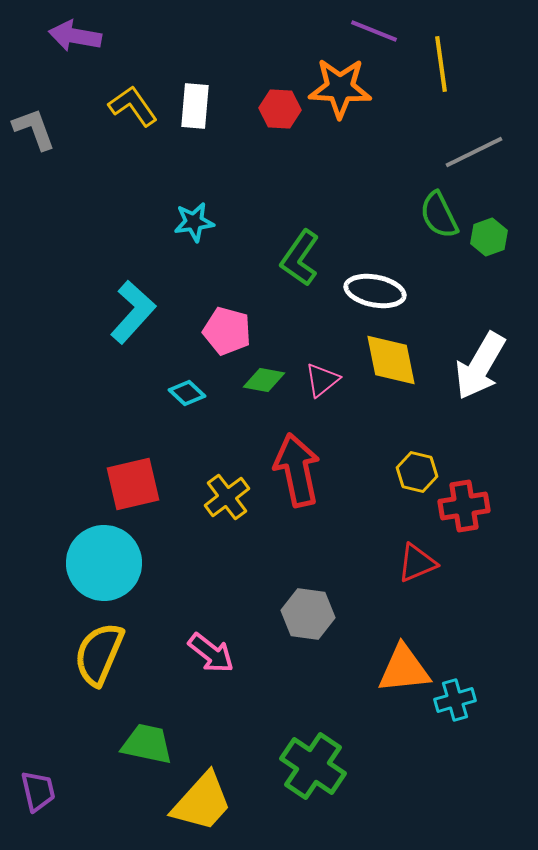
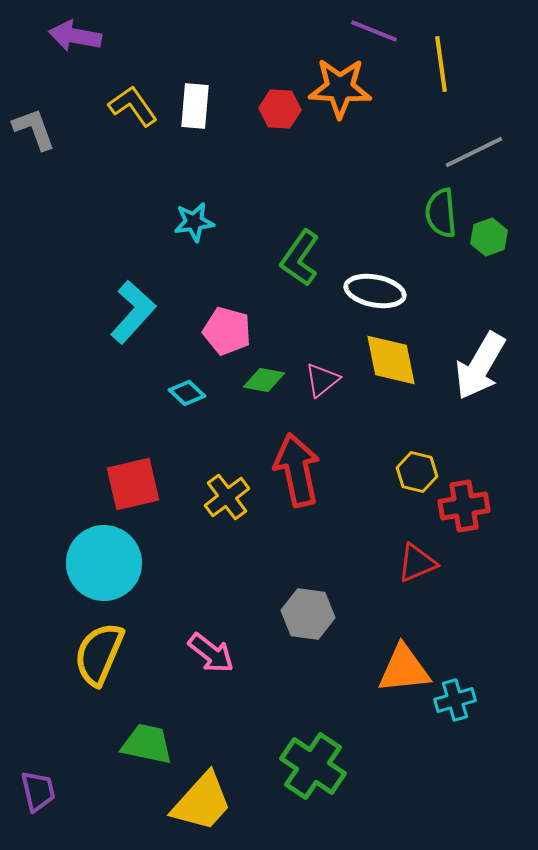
green semicircle: moved 2 px right, 2 px up; rotated 21 degrees clockwise
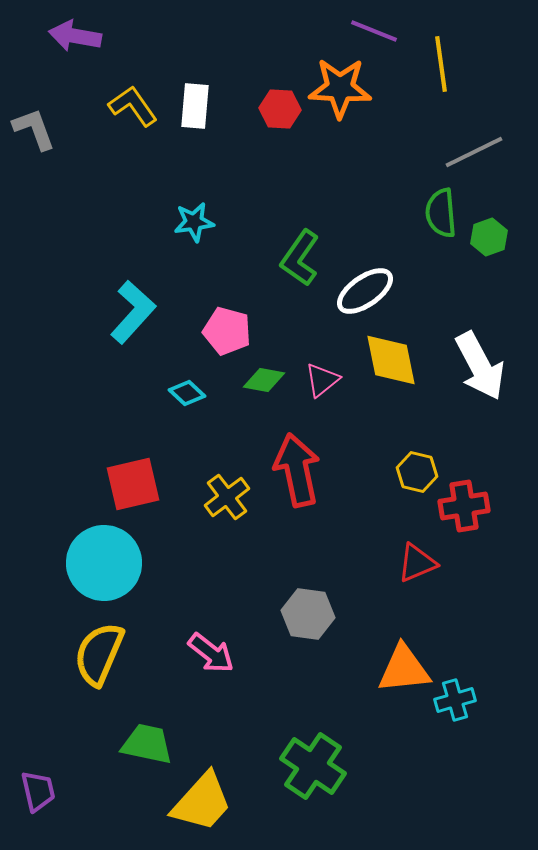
white ellipse: moved 10 px left; rotated 46 degrees counterclockwise
white arrow: rotated 58 degrees counterclockwise
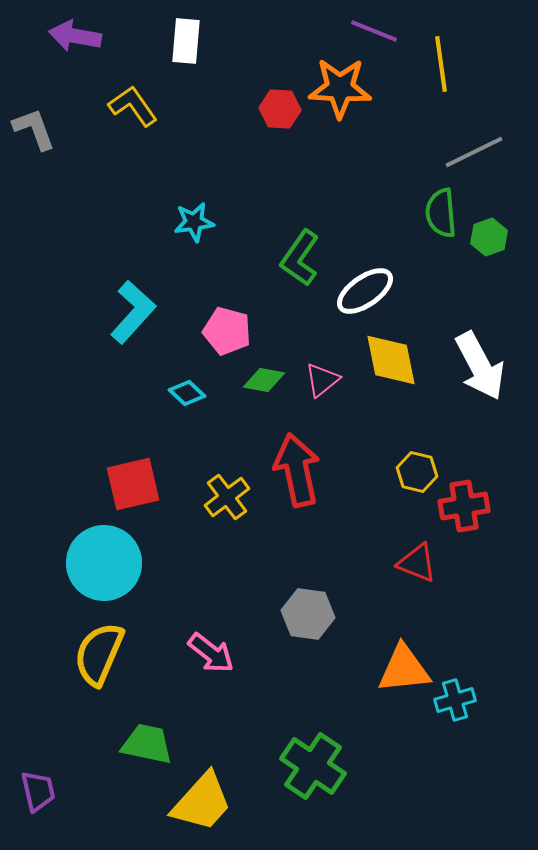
white rectangle: moved 9 px left, 65 px up
red triangle: rotated 45 degrees clockwise
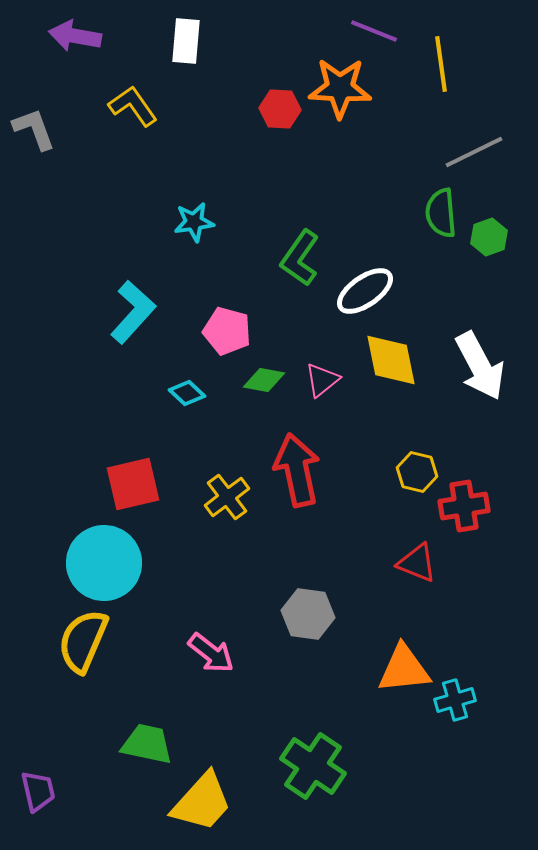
yellow semicircle: moved 16 px left, 13 px up
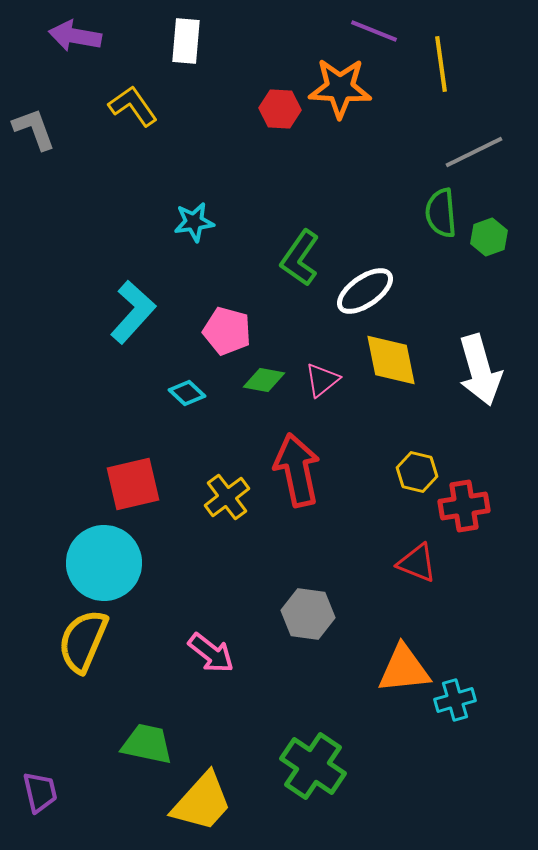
white arrow: moved 4 px down; rotated 12 degrees clockwise
purple trapezoid: moved 2 px right, 1 px down
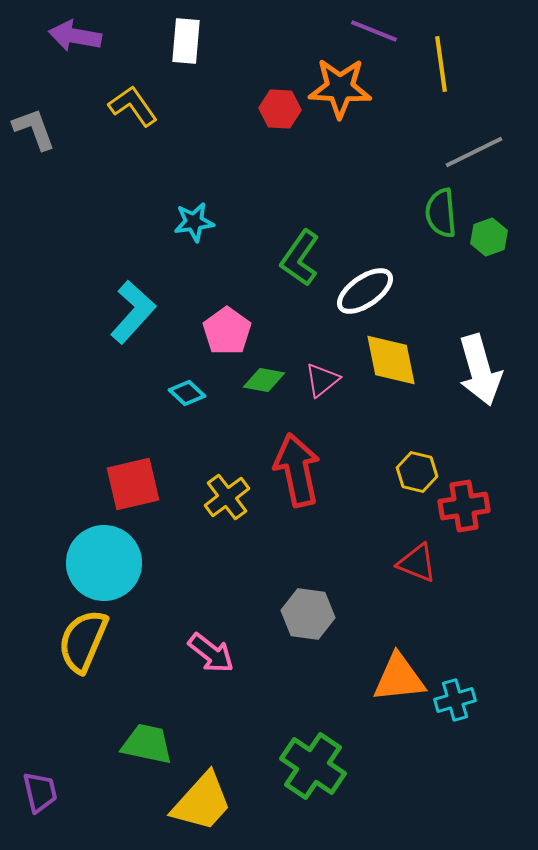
pink pentagon: rotated 21 degrees clockwise
orange triangle: moved 5 px left, 9 px down
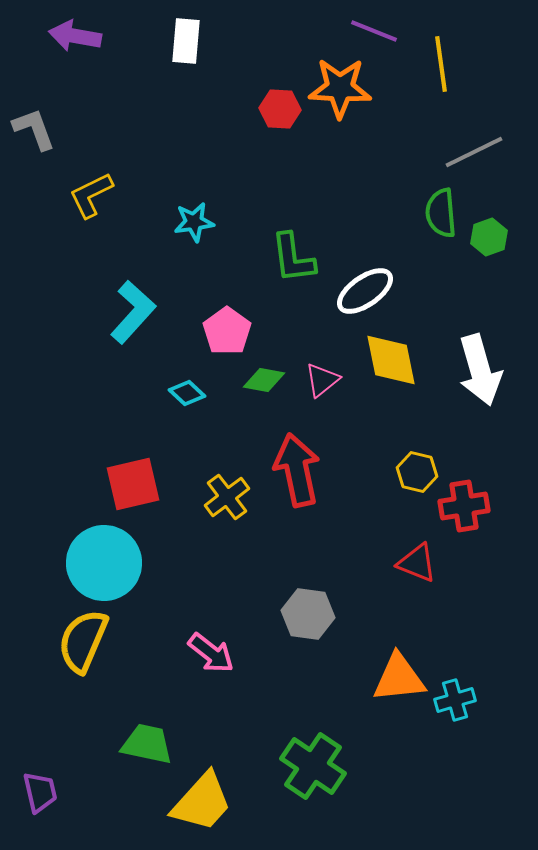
yellow L-shape: moved 42 px left, 89 px down; rotated 81 degrees counterclockwise
green L-shape: moved 7 px left; rotated 42 degrees counterclockwise
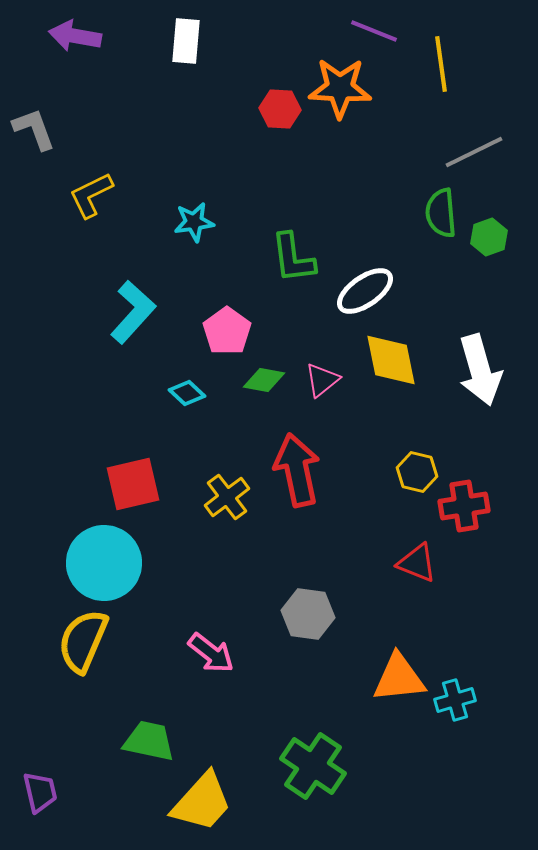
green trapezoid: moved 2 px right, 3 px up
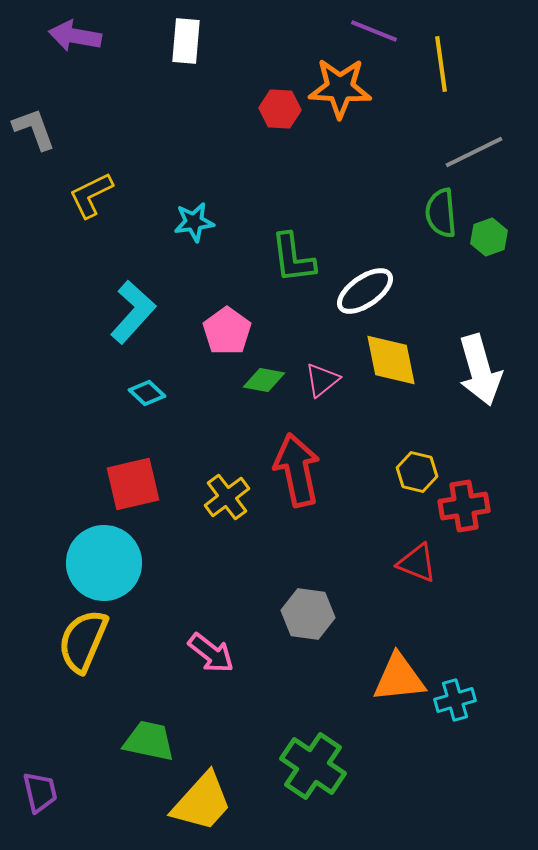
cyan diamond: moved 40 px left
